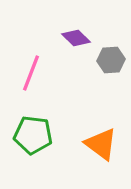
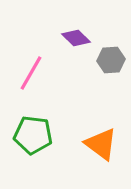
pink line: rotated 9 degrees clockwise
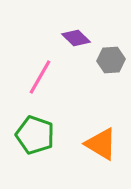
pink line: moved 9 px right, 4 px down
green pentagon: moved 2 px right; rotated 12 degrees clockwise
orange triangle: rotated 6 degrees counterclockwise
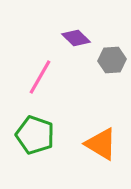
gray hexagon: moved 1 px right
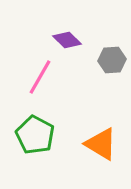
purple diamond: moved 9 px left, 2 px down
green pentagon: rotated 9 degrees clockwise
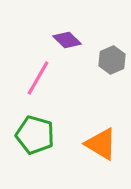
gray hexagon: rotated 20 degrees counterclockwise
pink line: moved 2 px left, 1 px down
green pentagon: rotated 12 degrees counterclockwise
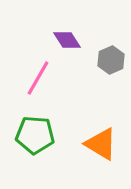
purple diamond: rotated 12 degrees clockwise
gray hexagon: moved 1 px left
green pentagon: rotated 12 degrees counterclockwise
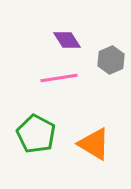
pink line: moved 21 px right; rotated 51 degrees clockwise
green pentagon: moved 1 px right, 1 px up; rotated 24 degrees clockwise
orange triangle: moved 7 px left
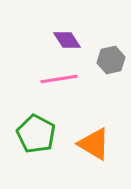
gray hexagon: rotated 12 degrees clockwise
pink line: moved 1 px down
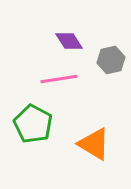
purple diamond: moved 2 px right, 1 px down
green pentagon: moved 3 px left, 10 px up
